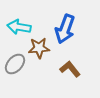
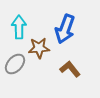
cyan arrow: rotated 80 degrees clockwise
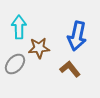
blue arrow: moved 12 px right, 7 px down; rotated 8 degrees counterclockwise
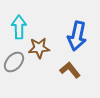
gray ellipse: moved 1 px left, 2 px up
brown L-shape: moved 1 px down
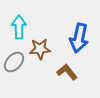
blue arrow: moved 2 px right, 2 px down
brown star: moved 1 px right, 1 px down
brown L-shape: moved 3 px left, 2 px down
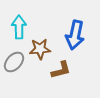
blue arrow: moved 4 px left, 3 px up
brown L-shape: moved 6 px left, 2 px up; rotated 115 degrees clockwise
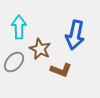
brown star: rotated 30 degrees clockwise
brown L-shape: rotated 35 degrees clockwise
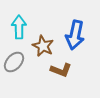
brown star: moved 3 px right, 3 px up
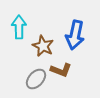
gray ellipse: moved 22 px right, 17 px down
